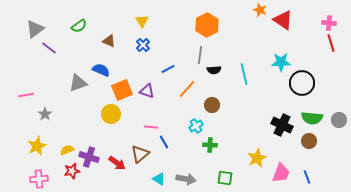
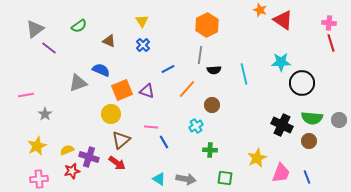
green cross at (210, 145): moved 5 px down
brown triangle at (140, 154): moved 19 px left, 14 px up
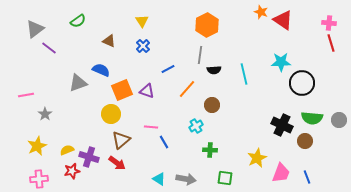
orange star at (260, 10): moved 1 px right, 2 px down
green semicircle at (79, 26): moved 1 px left, 5 px up
blue cross at (143, 45): moved 1 px down
brown circle at (309, 141): moved 4 px left
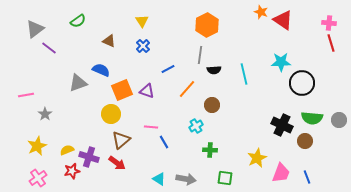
pink cross at (39, 179): moved 1 px left, 1 px up; rotated 30 degrees counterclockwise
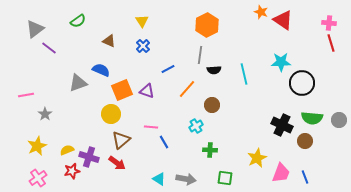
blue line at (307, 177): moved 2 px left
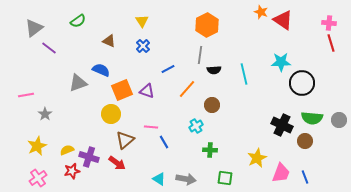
gray triangle at (35, 29): moved 1 px left, 1 px up
brown triangle at (121, 140): moved 4 px right
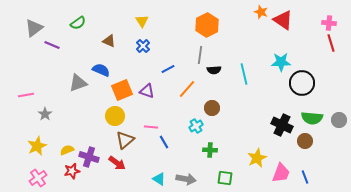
green semicircle at (78, 21): moved 2 px down
purple line at (49, 48): moved 3 px right, 3 px up; rotated 14 degrees counterclockwise
brown circle at (212, 105): moved 3 px down
yellow circle at (111, 114): moved 4 px right, 2 px down
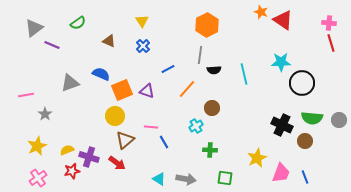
blue semicircle at (101, 70): moved 4 px down
gray triangle at (78, 83): moved 8 px left
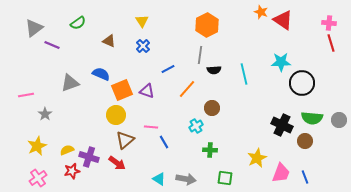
yellow circle at (115, 116): moved 1 px right, 1 px up
